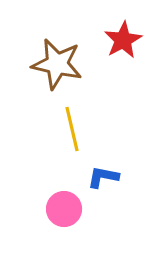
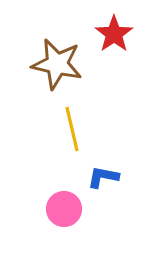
red star: moved 9 px left, 6 px up; rotated 6 degrees counterclockwise
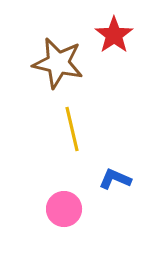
red star: moved 1 px down
brown star: moved 1 px right, 1 px up
blue L-shape: moved 12 px right, 2 px down; rotated 12 degrees clockwise
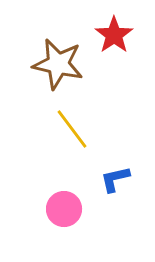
brown star: moved 1 px down
yellow line: rotated 24 degrees counterclockwise
blue L-shape: rotated 36 degrees counterclockwise
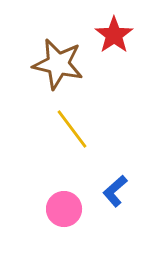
blue L-shape: moved 12 px down; rotated 28 degrees counterclockwise
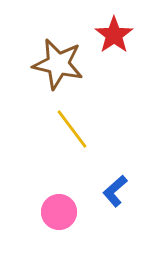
pink circle: moved 5 px left, 3 px down
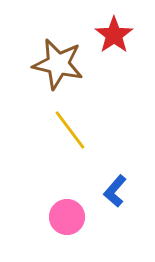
yellow line: moved 2 px left, 1 px down
blue L-shape: rotated 8 degrees counterclockwise
pink circle: moved 8 px right, 5 px down
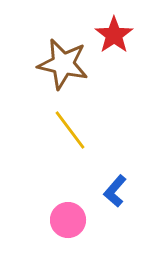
brown star: moved 5 px right
pink circle: moved 1 px right, 3 px down
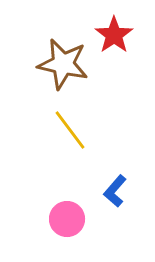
pink circle: moved 1 px left, 1 px up
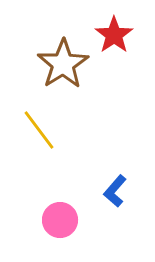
brown star: rotated 27 degrees clockwise
yellow line: moved 31 px left
pink circle: moved 7 px left, 1 px down
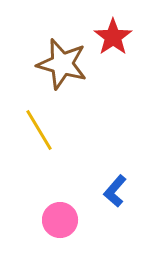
red star: moved 1 px left, 2 px down
brown star: moved 1 px left; rotated 24 degrees counterclockwise
yellow line: rotated 6 degrees clockwise
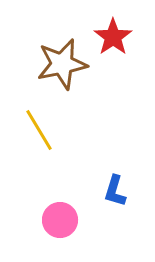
brown star: rotated 27 degrees counterclockwise
blue L-shape: rotated 24 degrees counterclockwise
